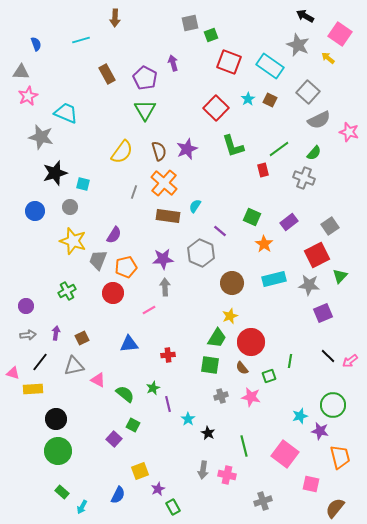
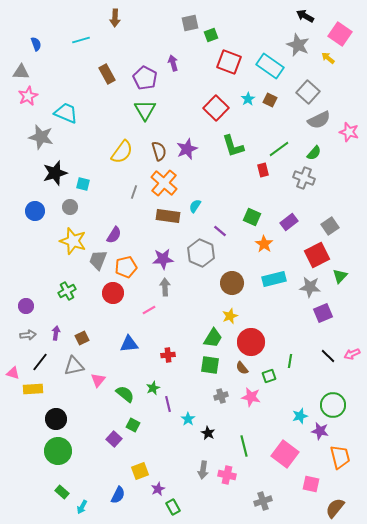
gray star at (309, 285): moved 1 px right, 2 px down
green trapezoid at (217, 338): moved 4 px left
pink arrow at (350, 361): moved 2 px right, 7 px up; rotated 14 degrees clockwise
pink triangle at (98, 380): rotated 42 degrees clockwise
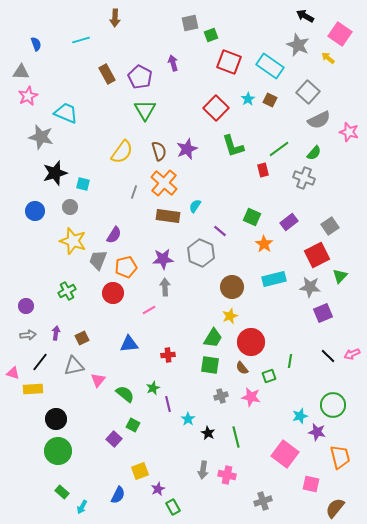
purple pentagon at (145, 78): moved 5 px left, 1 px up
brown circle at (232, 283): moved 4 px down
purple star at (320, 431): moved 3 px left, 1 px down
green line at (244, 446): moved 8 px left, 9 px up
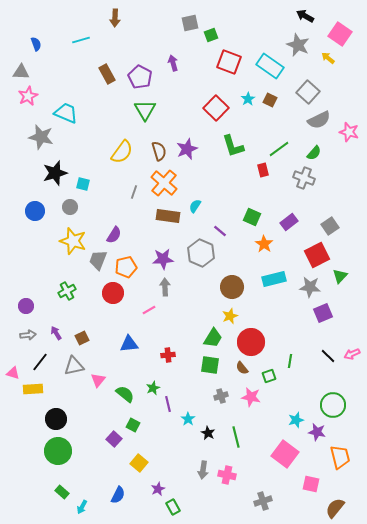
purple arrow at (56, 333): rotated 40 degrees counterclockwise
cyan star at (300, 416): moved 4 px left, 4 px down
yellow square at (140, 471): moved 1 px left, 8 px up; rotated 30 degrees counterclockwise
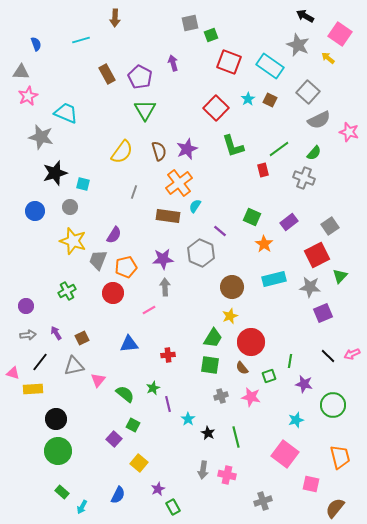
orange cross at (164, 183): moved 15 px right; rotated 12 degrees clockwise
purple star at (317, 432): moved 13 px left, 48 px up
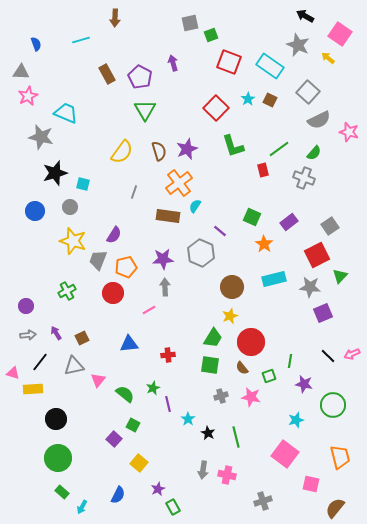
green circle at (58, 451): moved 7 px down
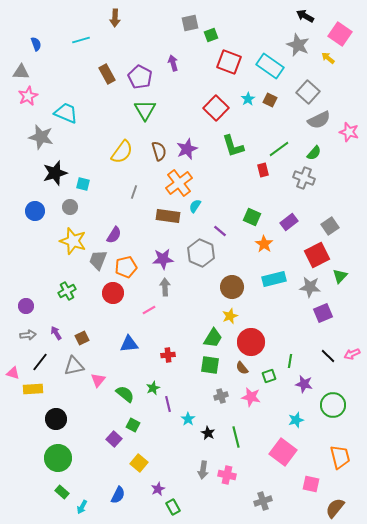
pink square at (285, 454): moved 2 px left, 2 px up
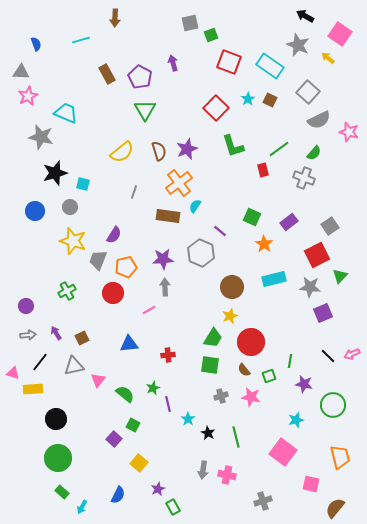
yellow semicircle at (122, 152): rotated 15 degrees clockwise
brown semicircle at (242, 368): moved 2 px right, 2 px down
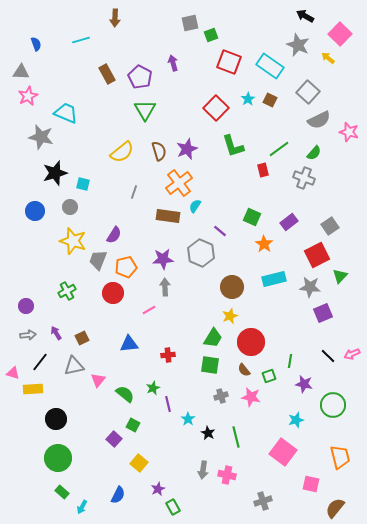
pink square at (340, 34): rotated 10 degrees clockwise
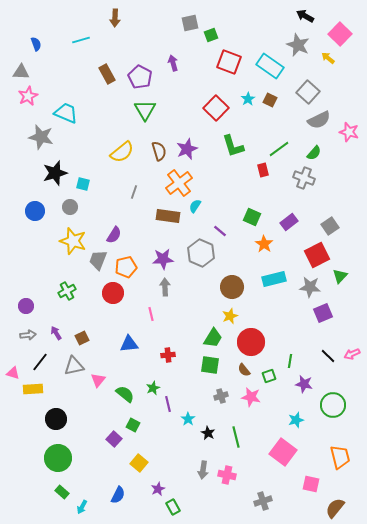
pink line at (149, 310): moved 2 px right, 4 px down; rotated 72 degrees counterclockwise
